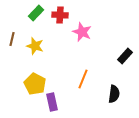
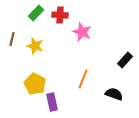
black rectangle: moved 4 px down
black semicircle: rotated 78 degrees counterclockwise
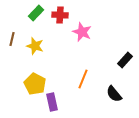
black semicircle: rotated 150 degrees counterclockwise
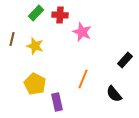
purple rectangle: moved 5 px right
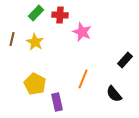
yellow star: moved 4 px up; rotated 12 degrees clockwise
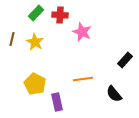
orange line: rotated 60 degrees clockwise
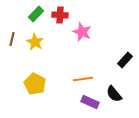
green rectangle: moved 1 px down
purple rectangle: moved 33 px right; rotated 54 degrees counterclockwise
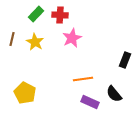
pink star: moved 10 px left, 6 px down; rotated 24 degrees clockwise
black rectangle: rotated 21 degrees counterclockwise
yellow pentagon: moved 10 px left, 9 px down
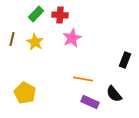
orange line: rotated 18 degrees clockwise
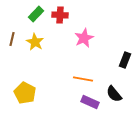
pink star: moved 12 px right
